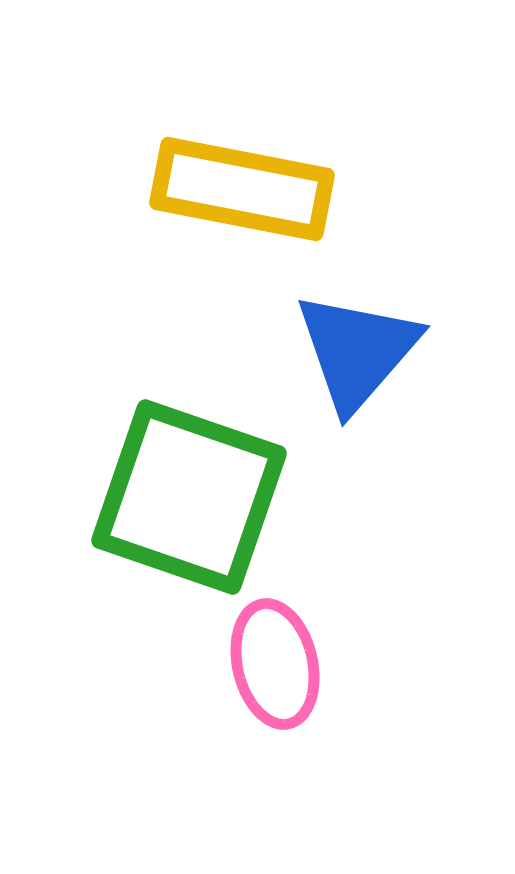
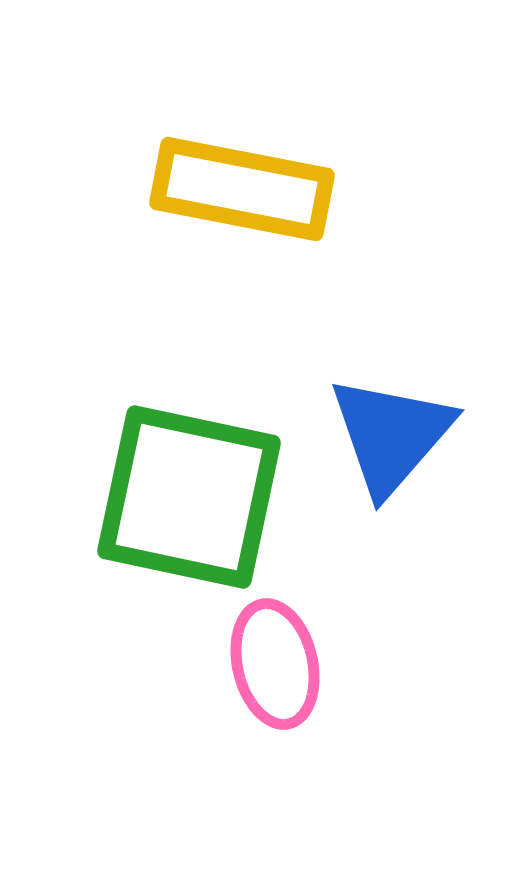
blue triangle: moved 34 px right, 84 px down
green square: rotated 7 degrees counterclockwise
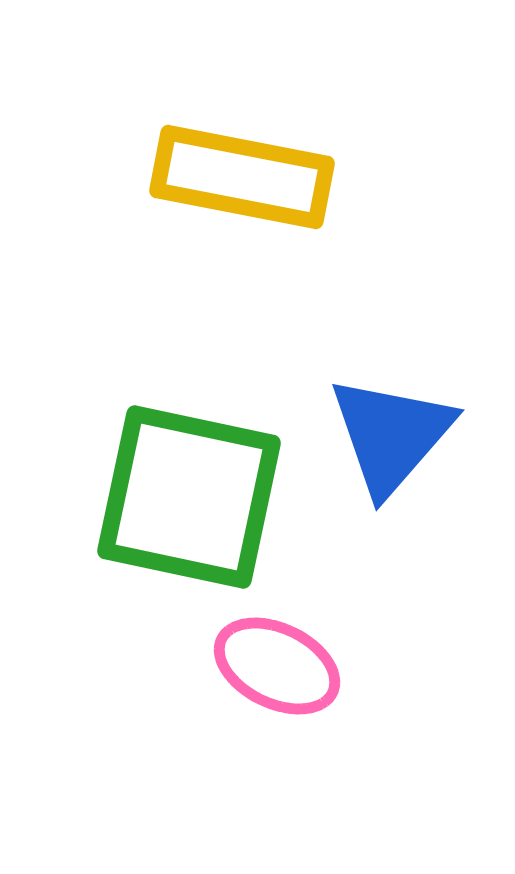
yellow rectangle: moved 12 px up
pink ellipse: moved 2 px right, 2 px down; rotated 51 degrees counterclockwise
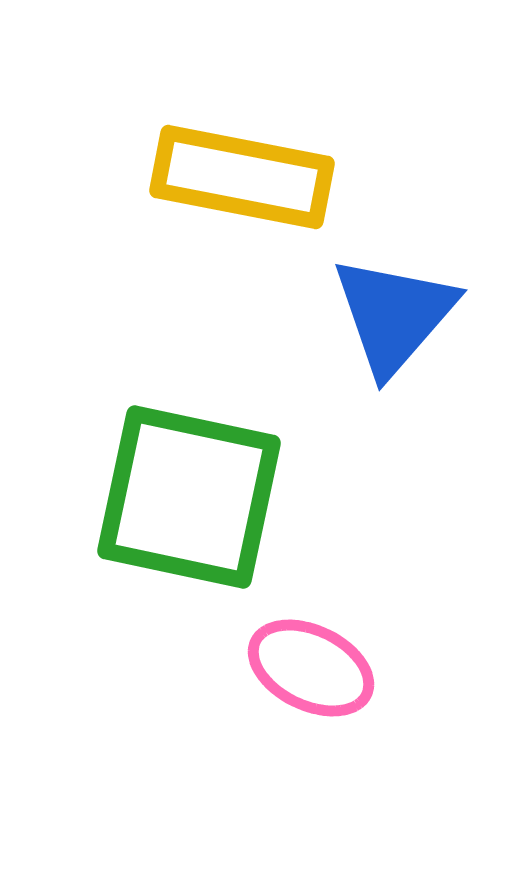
blue triangle: moved 3 px right, 120 px up
pink ellipse: moved 34 px right, 2 px down
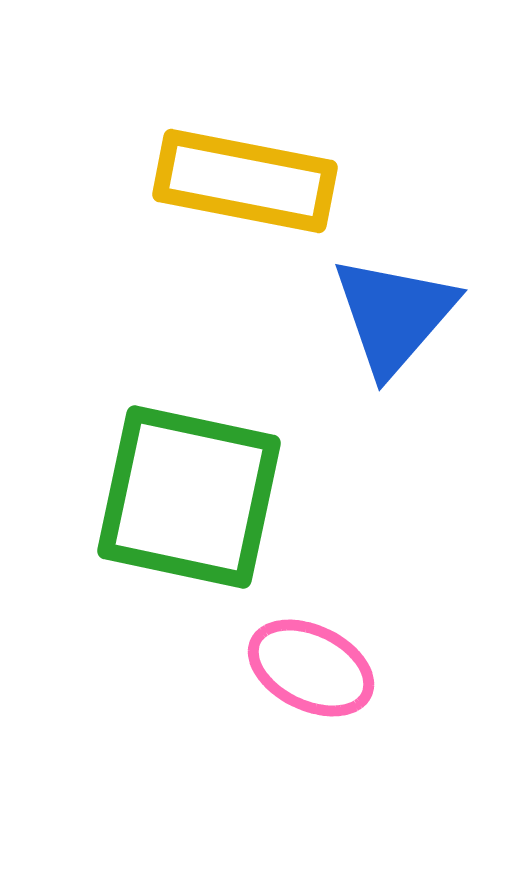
yellow rectangle: moved 3 px right, 4 px down
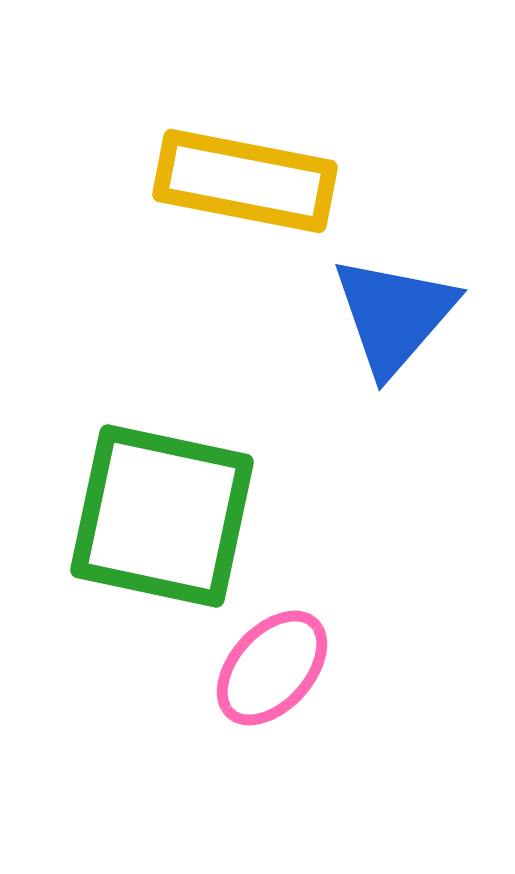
green square: moved 27 px left, 19 px down
pink ellipse: moved 39 px left; rotated 74 degrees counterclockwise
